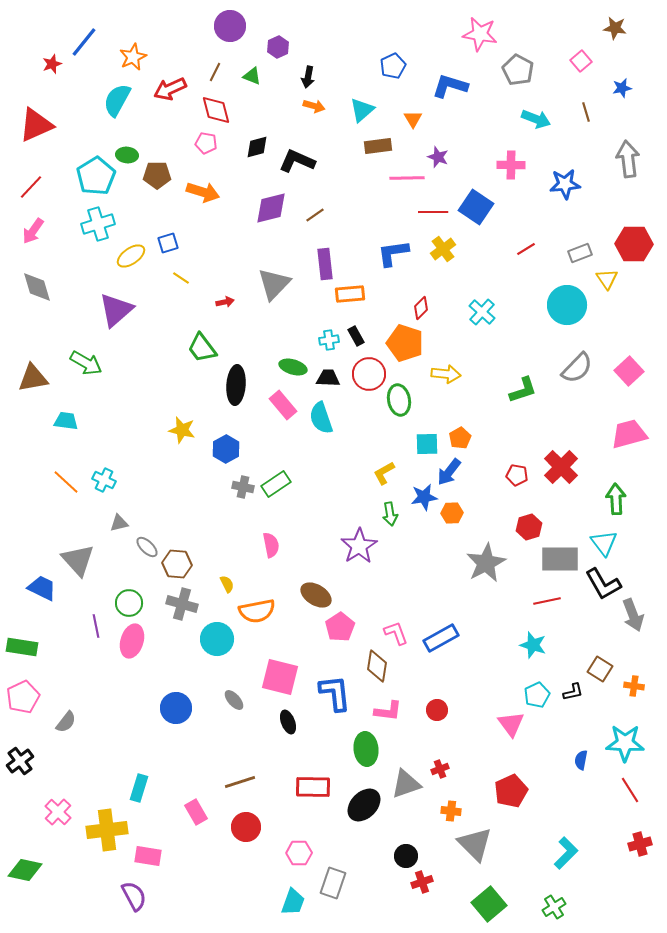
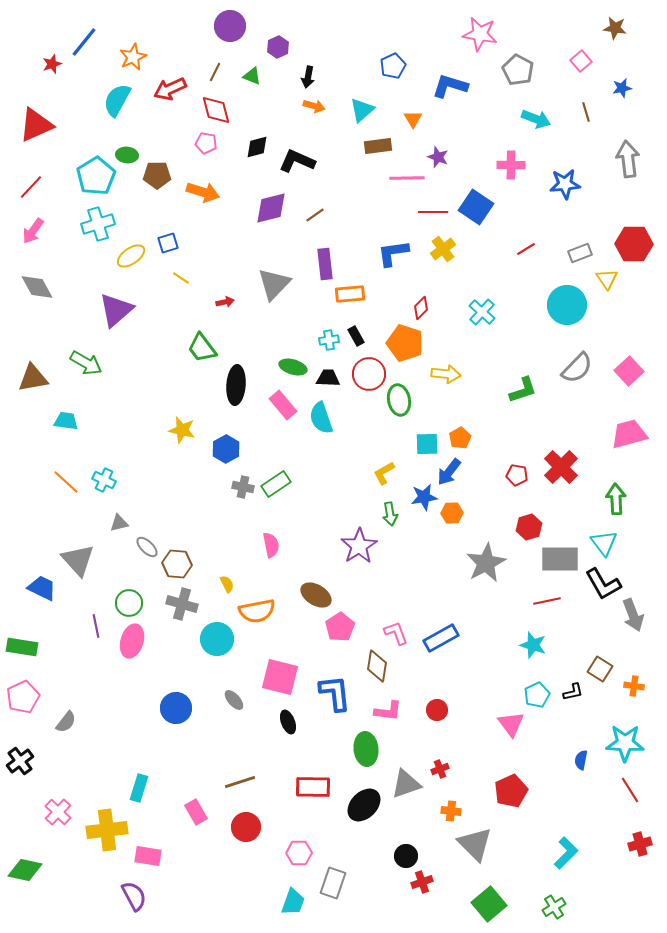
gray diamond at (37, 287): rotated 12 degrees counterclockwise
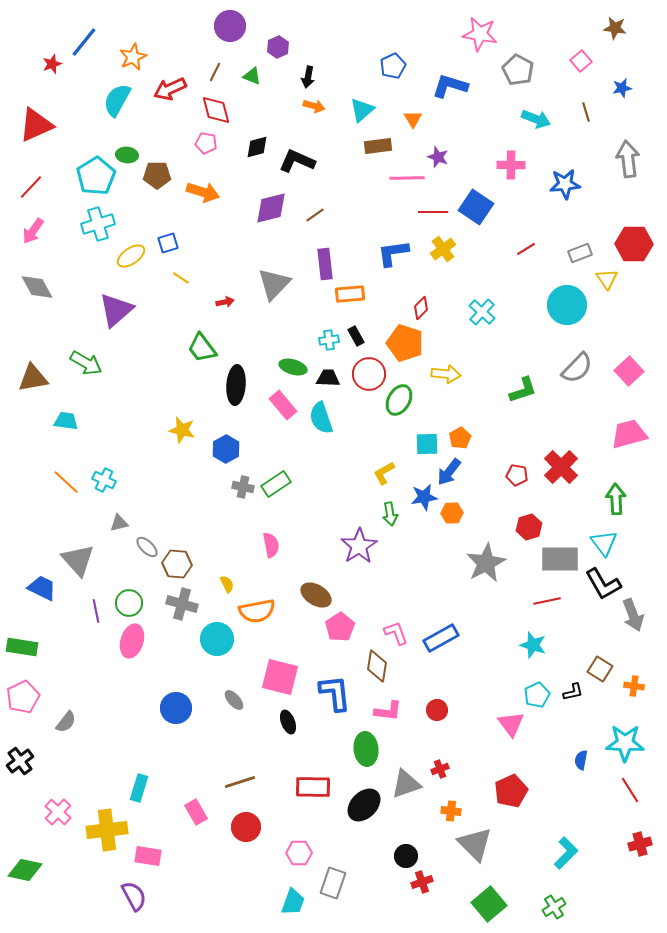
green ellipse at (399, 400): rotated 40 degrees clockwise
purple line at (96, 626): moved 15 px up
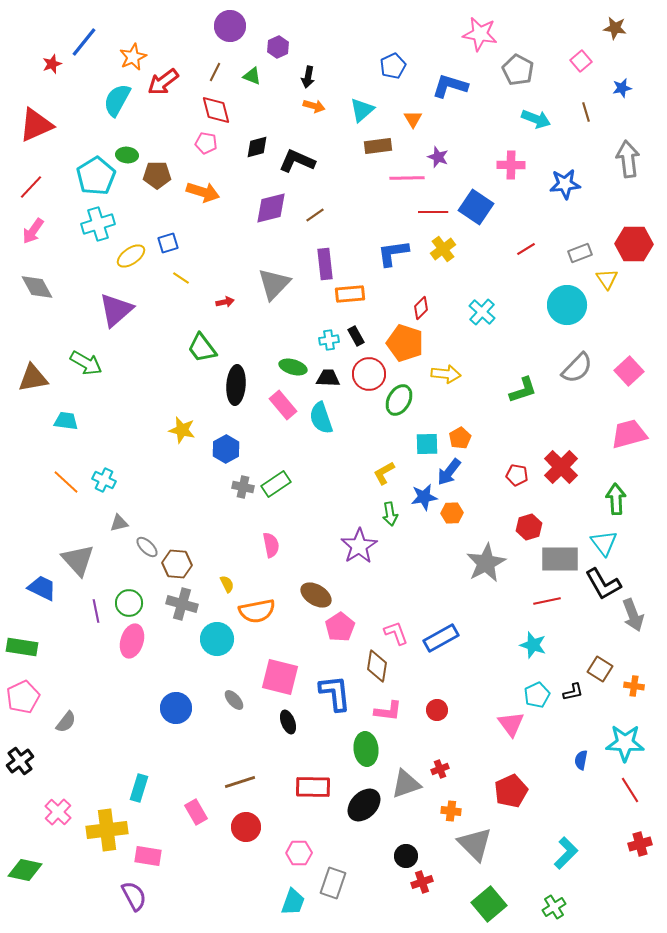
red arrow at (170, 89): moved 7 px left, 7 px up; rotated 12 degrees counterclockwise
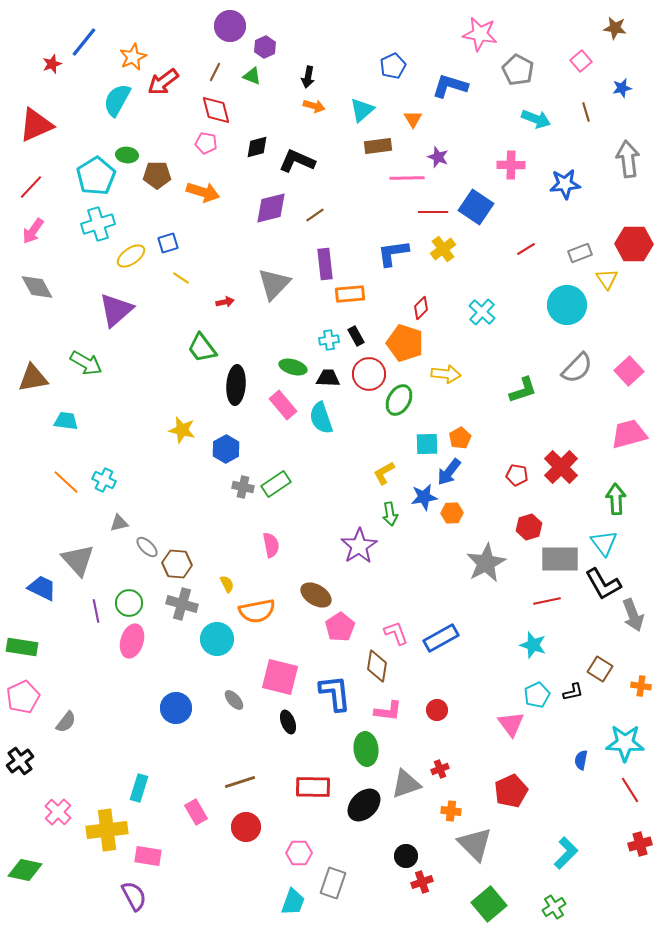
purple hexagon at (278, 47): moved 13 px left
orange cross at (634, 686): moved 7 px right
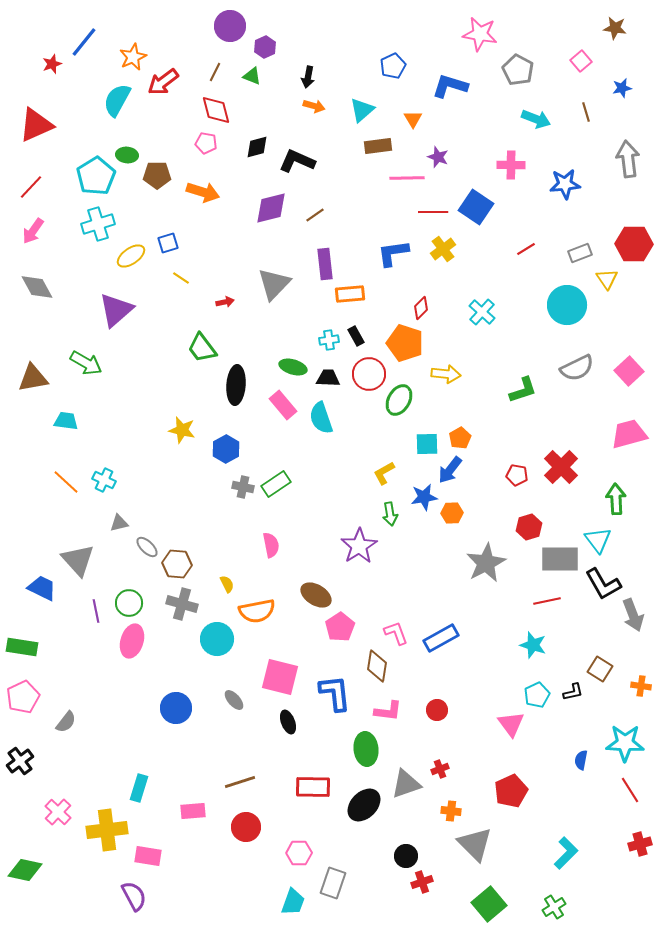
gray semicircle at (577, 368): rotated 20 degrees clockwise
blue arrow at (449, 472): moved 1 px right, 2 px up
cyan triangle at (604, 543): moved 6 px left, 3 px up
pink rectangle at (196, 812): moved 3 px left, 1 px up; rotated 65 degrees counterclockwise
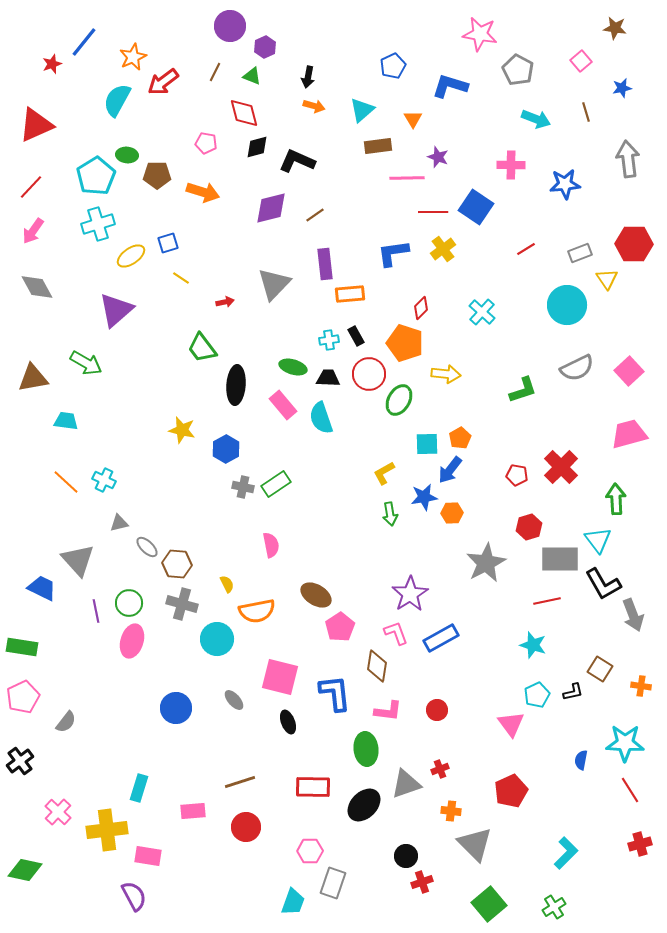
red diamond at (216, 110): moved 28 px right, 3 px down
purple star at (359, 546): moved 51 px right, 48 px down
pink hexagon at (299, 853): moved 11 px right, 2 px up
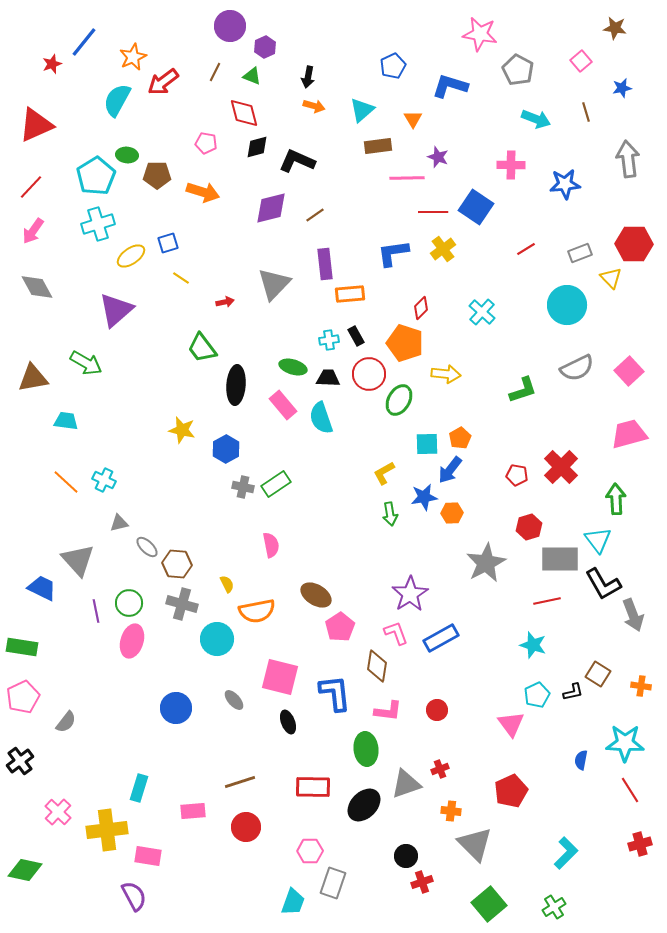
yellow triangle at (607, 279): moved 4 px right, 1 px up; rotated 10 degrees counterclockwise
brown square at (600, 669): moved 2 px left, 5 px down
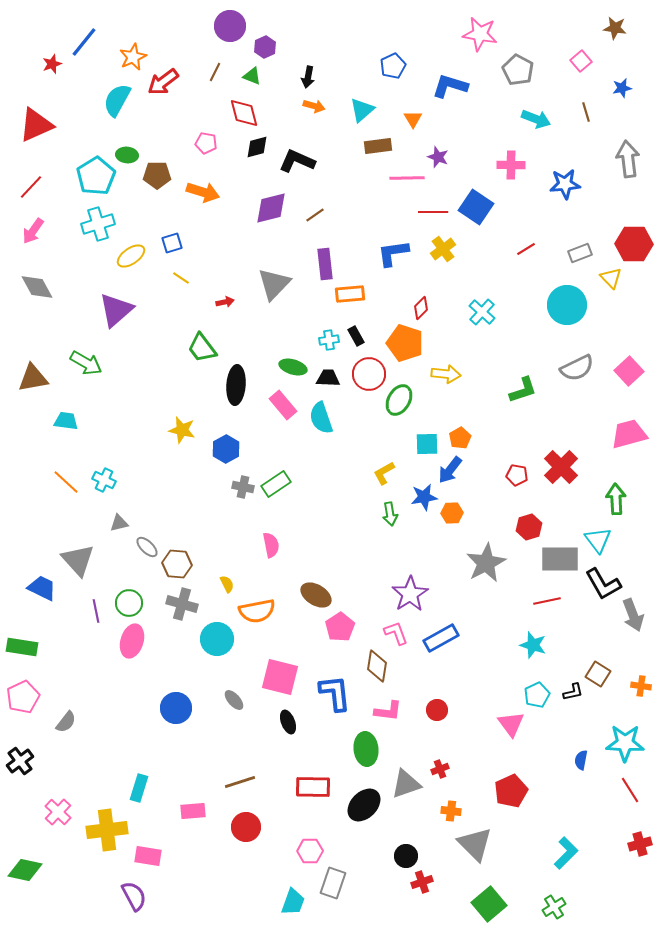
blue square at (168, 243): moved 4 px right
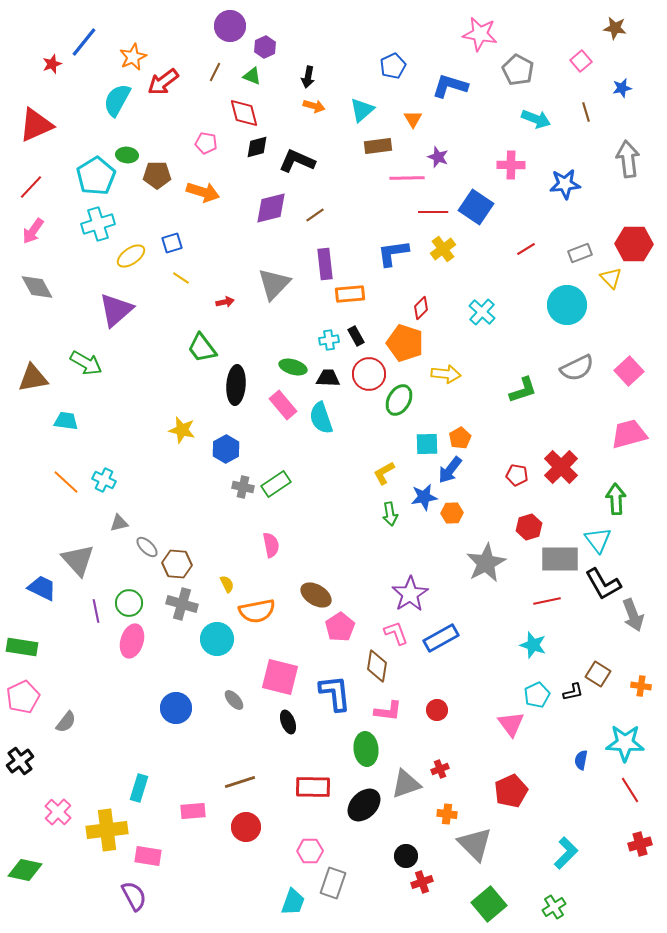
orange cross at (451, 811): moved 4 px left, 3 px down
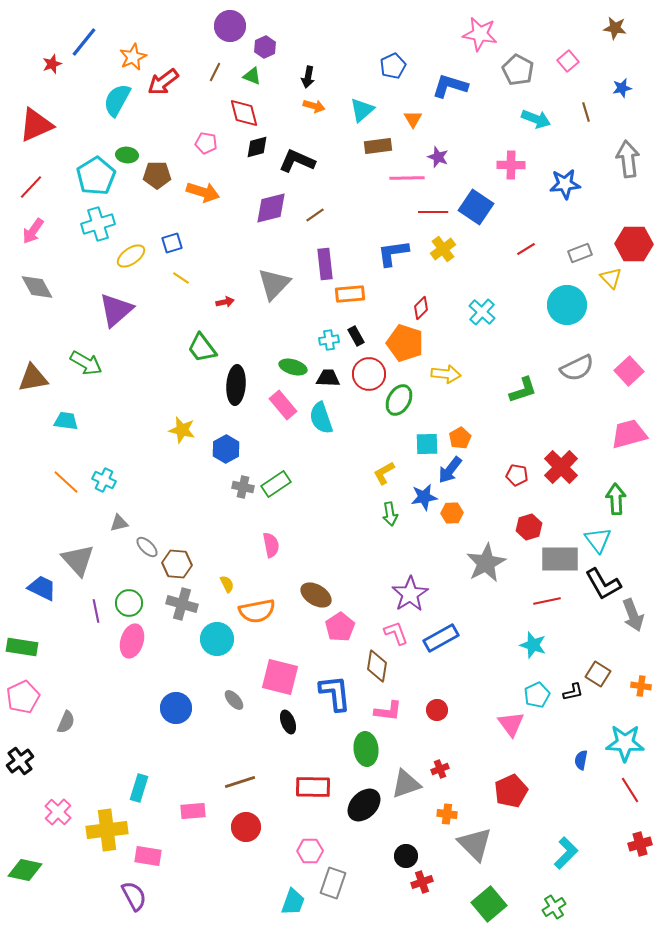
pink square at (581, 61): moved 13 px left
gray semicircle at (66, 722): rotated 15 degrees counterclockwise
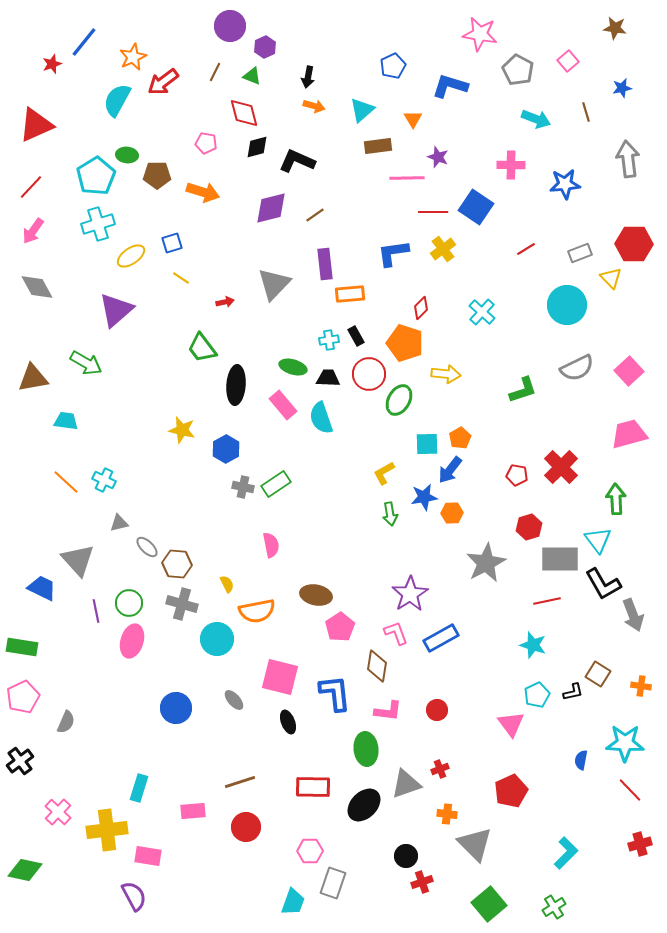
brown ellipse at (316, 595): rotated 20 degrees counterclockwise
red line at (630, 790): rotated 12 degrees counterclockwise
